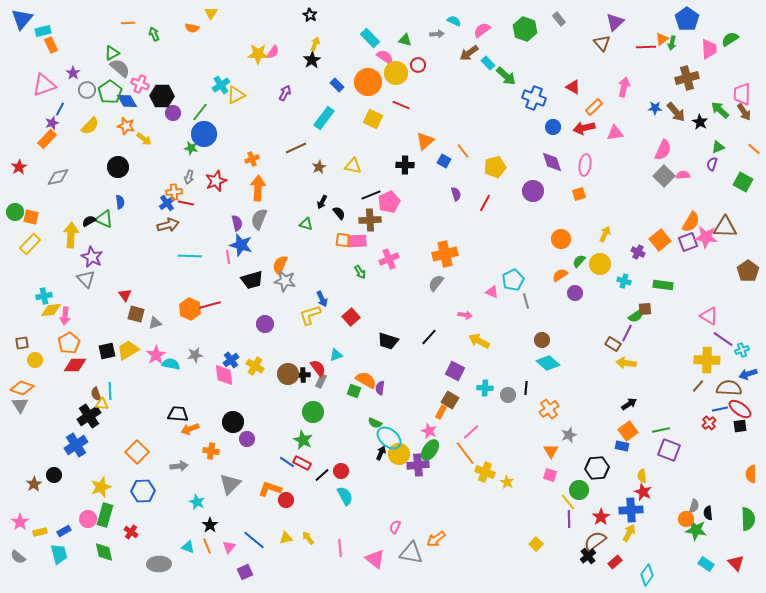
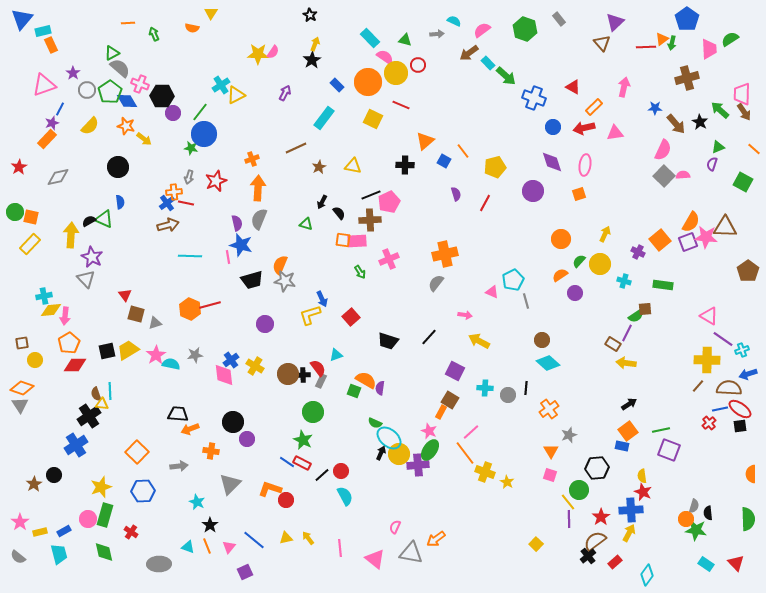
brown arrow at (676, 112): moved 12 px down
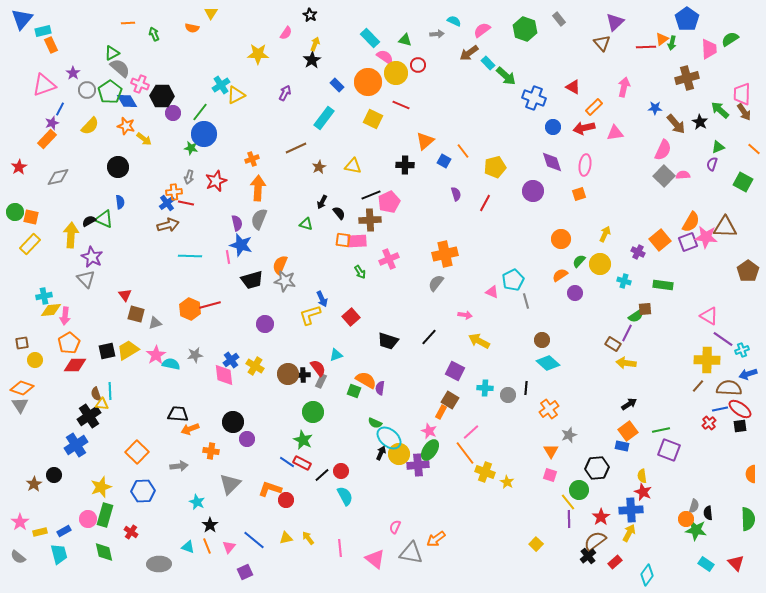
pink semicircle at (273, 52): moved 13 px right, 19 px up
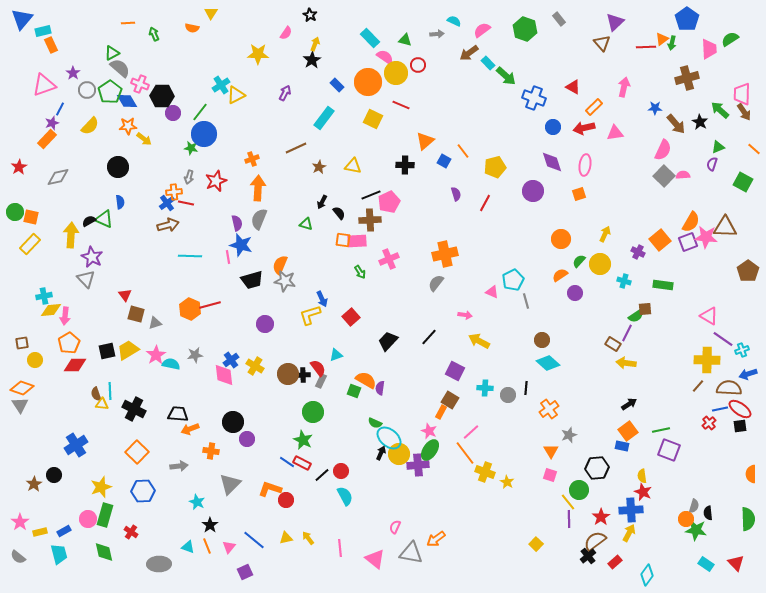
orange star at (126, 126): moved 2 px right; rotated 18 degrees counterclockwise
black trapezoid at (388, 341): rotated 115 degrees clockwise
black cross at (89, 416): moved 45 px right, 7 px up; rotated 30 degrees counterclockwise
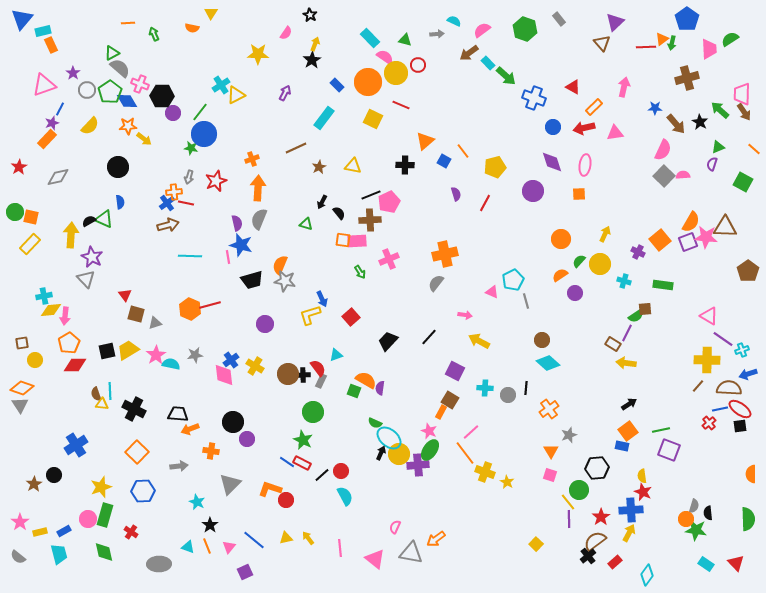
orange square at (579, 194): rotated 16 degrees clockwise
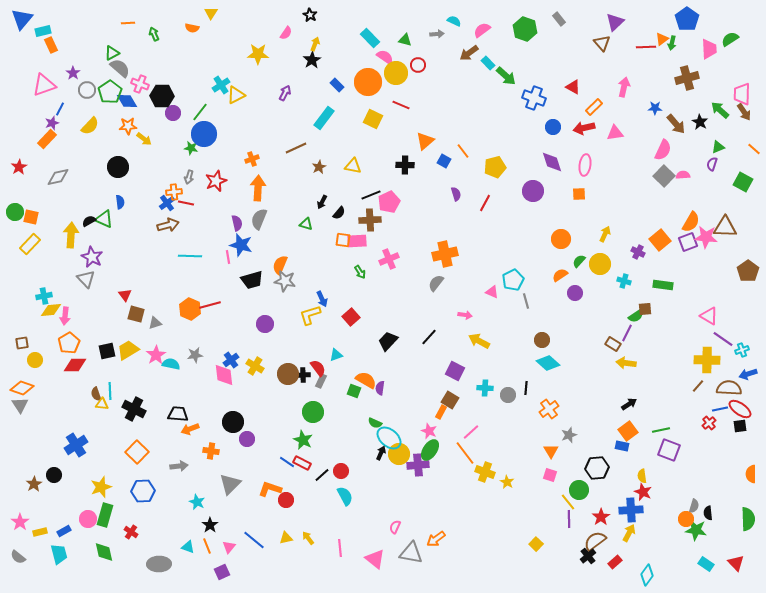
black semicircle at (339, 213): rotated 80 degrees clockwise
purple square at (245, 572): moved 23 px left
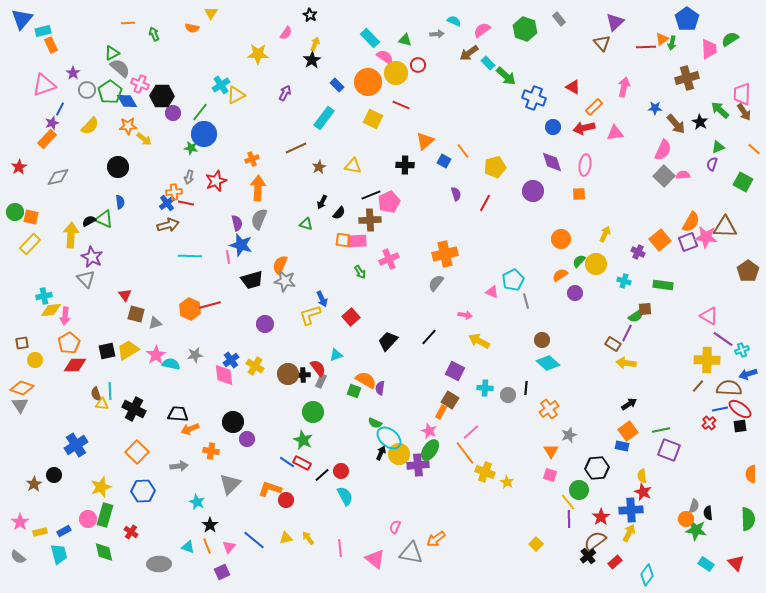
yellow circle at (600, 264): moved 4 px left
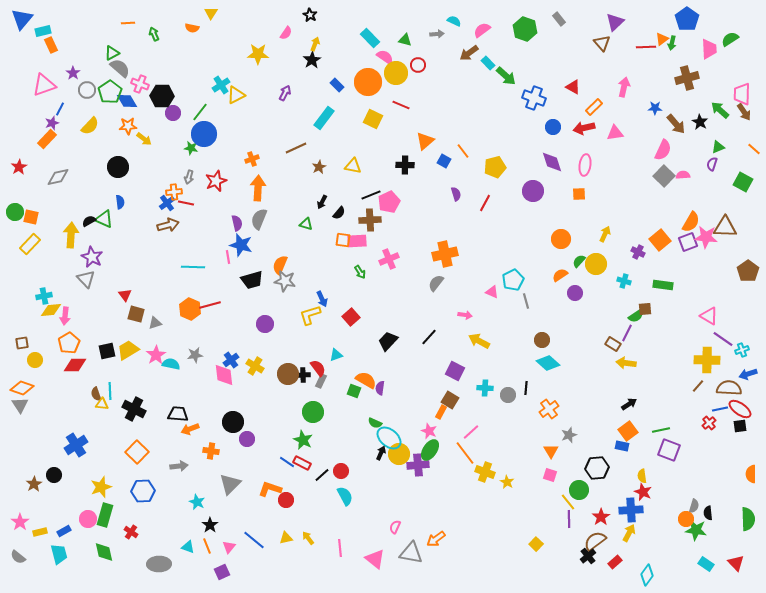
cyan line at (190, 256): moved 3 px right, 11 px down
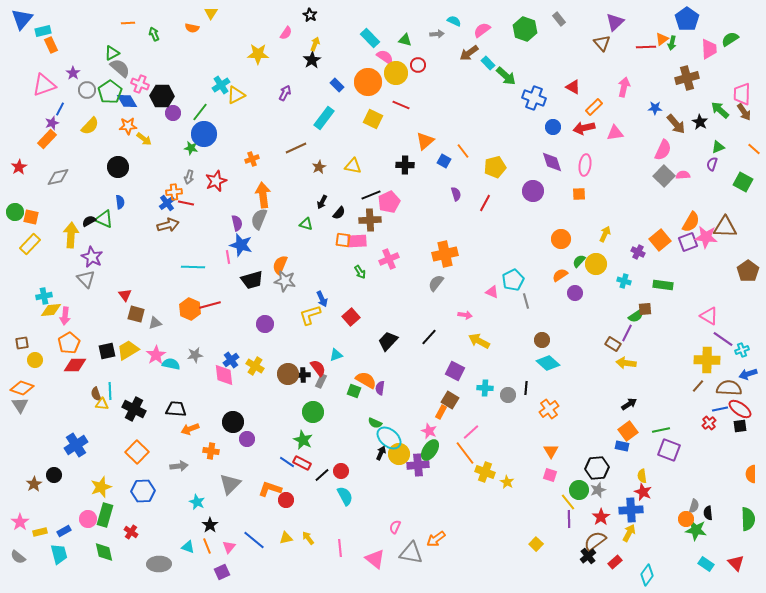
orange arrow at (258, 188): moved 5 px right, 7 px down; rotated 10 degrees counterclockwise
black trapezoid at (178, 414): moved 2 px left, 5 px up
gray star at (569, 435): moved 29 px right, 55 px down
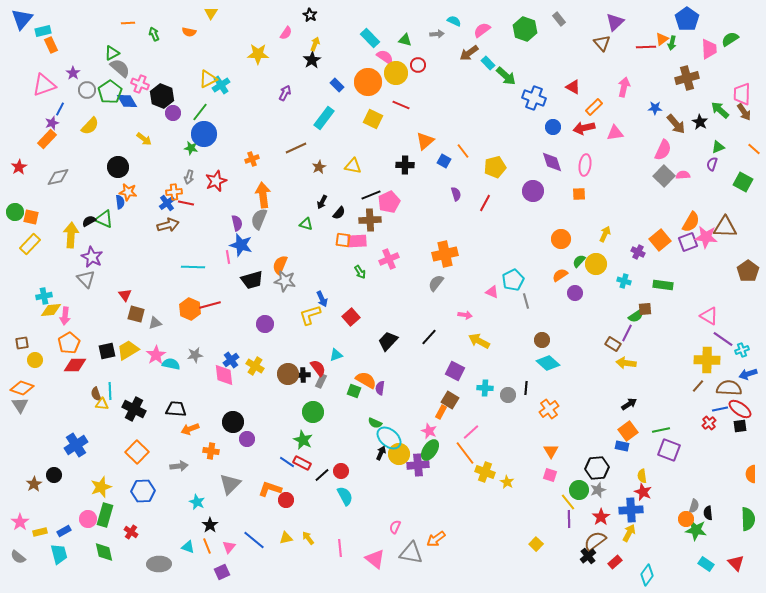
orange semicircle at (192, 28): moved 3 px left, 4 px down
yellow triangle at (236, 95): moved 28 px left, 16 px up
black hexagon at (162, 96): rotated 20 degrees clockwise
orange star at (128, 126): moved 66 px down; rotated 12 degrees clockwise
